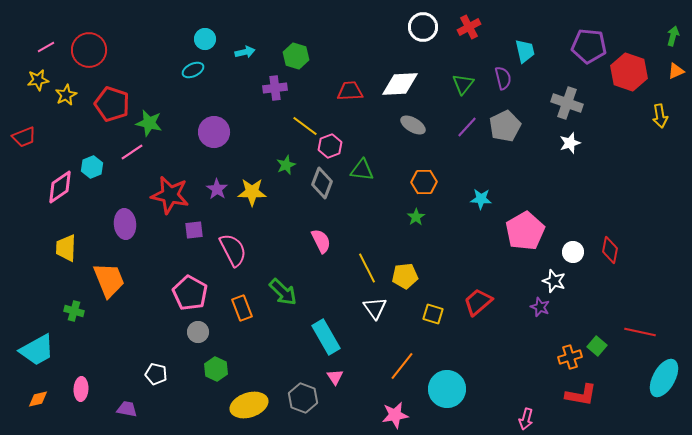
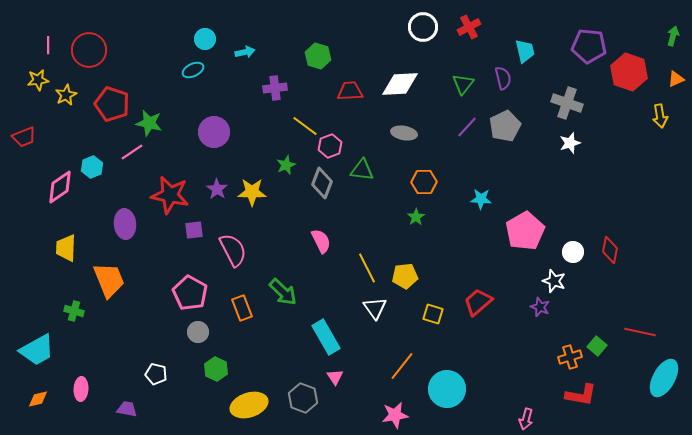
pink line at (46, 47): moved 2 px right, 2 px up; rotated 60 degrees counterclockwise
green hexagon at (296, 56): moved 22 px right
orange triangle at (676, 71): moved 8 px down
gray ellipse at (413, 125): moved 9 px left, 8 px down; rotated 20 degrees counterclockwise
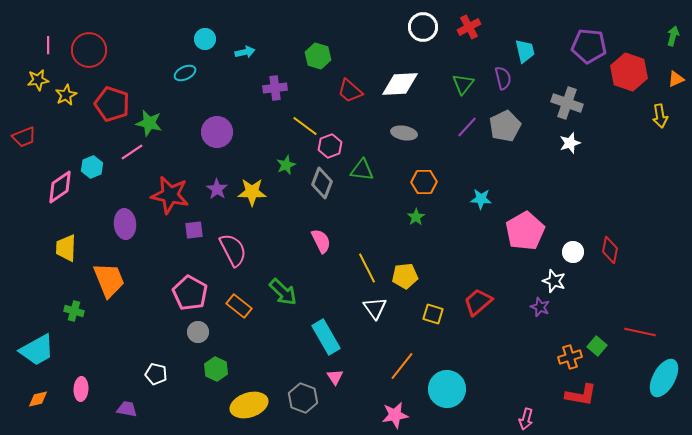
cyan ellipse at (193, 70): moved 8 px left, 3 px down
red trapezoid at (350, 91): rotated 136 degrees counterclockwise
purple circle at (214, 132): moved 3 px right
orange rectangle at (242, 308): moved 3 px left, 2 px up; rotated 30 degrees counterclockwise
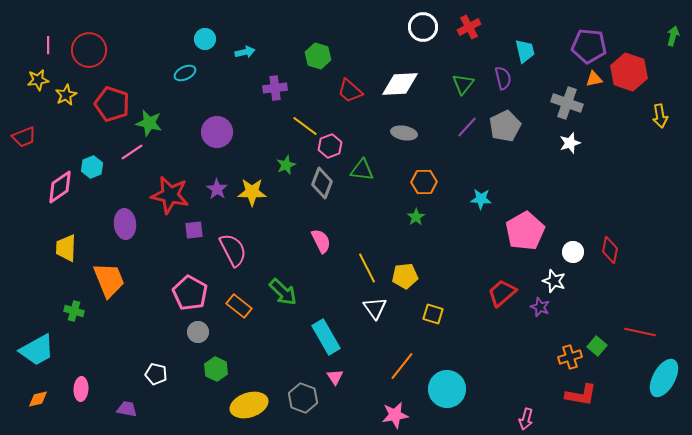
orange triangle at (676, 79): moved 82 px left; rotated 12 degrees clockwise
red trapezoid at (478, 302): moved 24 px right, 9 px up
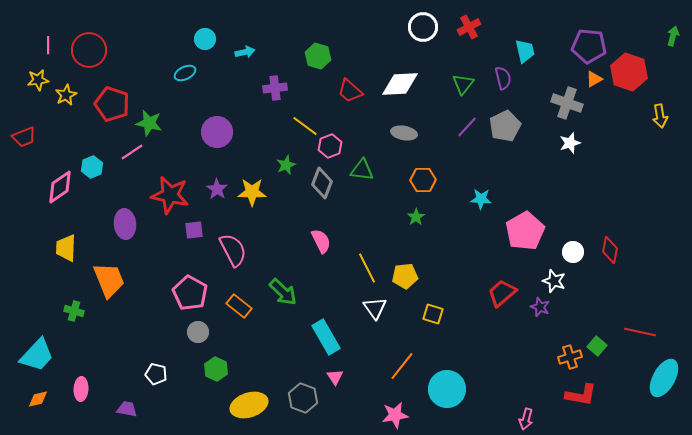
orange triangle at (594, 79): rotated 18 degrees counterclockwise
orange hexagon at (424, 182): moved 1 px left, 2 px up
cyan trapezoid at (37, 350): moved 5 px down; rotated 18 degrees counterclockwise
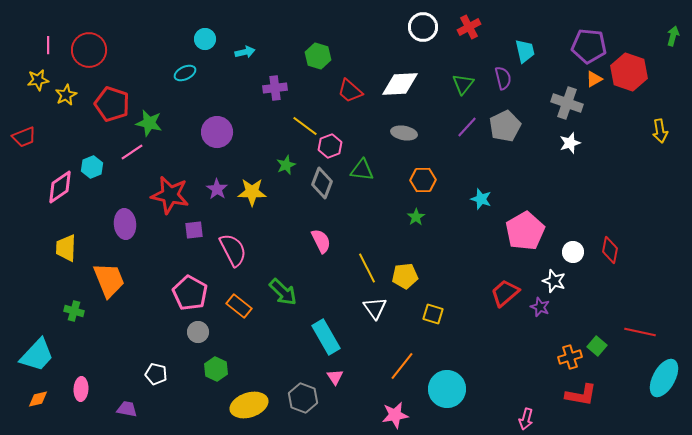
yellow arrow at (660, 116): moved 15 px down
cyan star at (481, 199): rotated 15 degrees clockwise
red trapezoid at (502, 293): moved 3 px right
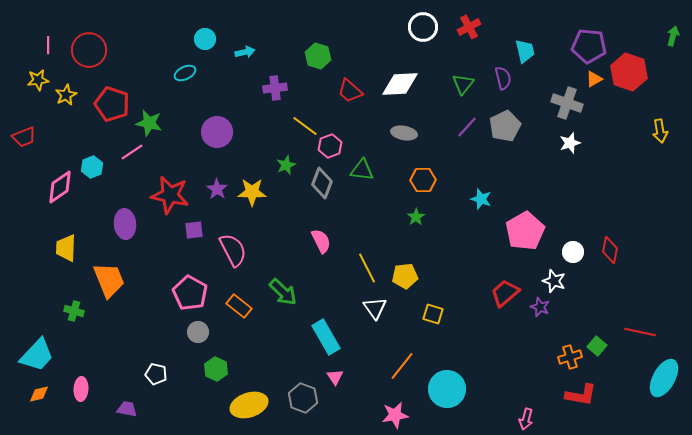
orange diamond at (38, 399): moved 1 px right, 5 px up
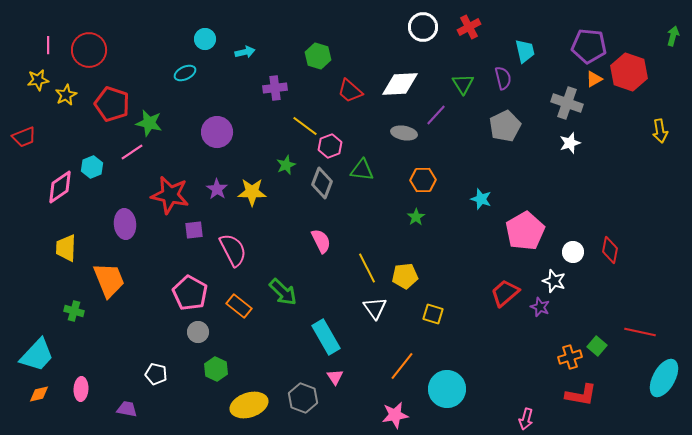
green triangle at (463, 84): rotated 10 degrees counterclockwise
purple line at (467, 127): moved 31 px left, 12 px up
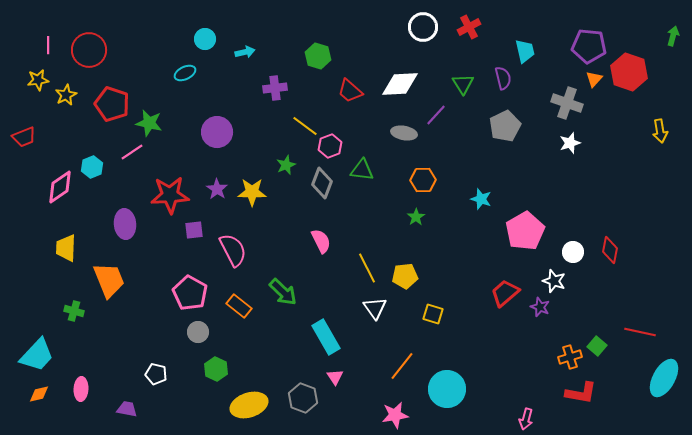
orange triangle at (594, 79): rotated 18 degrees counterclockwise
red star at (170, 195): rotated 15 degrees counterclockwise
red L-shape at (581, 395): moved 2 px up
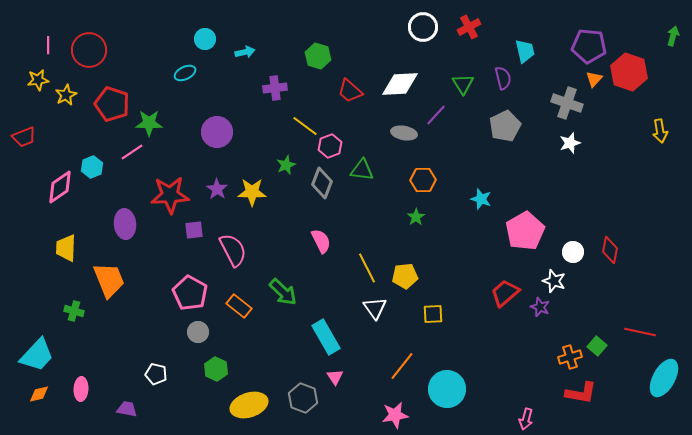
green star at (149, 123): rotated 12 degrees counterclockwise
yellow square at (433, 314): rotated 20 degrees counterclockwise
